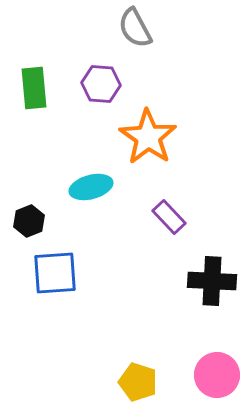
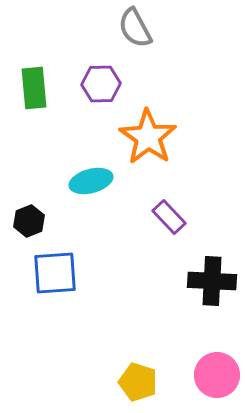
purple hexagon: rotated 6 degrees counterclockwise
cyan ellipse: moved 6 px up
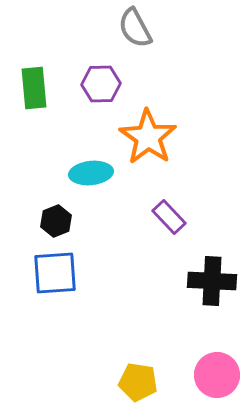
cyan ellipse: moved 8 px up; rotated 9 degrees clockwise
black hexagon: moved 27 px right
yellow pentagon: rotated 9 degrees counterclockwise
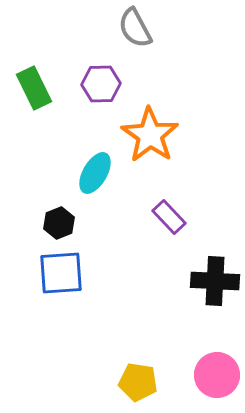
green rectangle: rotated 21 degrees counterclockwise
orange star: moved 2 px right, 2 px up
cyan ellipse: moved 4 px right; rotated 54 degrees counterclockwise
black hexagon: moved 3 px right, 2 px down
blue square: moved 6 px right
black cross: moved 3 px right
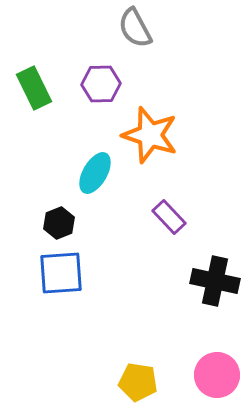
orange star: rotated 16 degrees counterclockwise
black cross: rotated 9 degrees clockwise
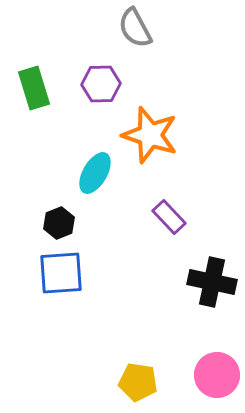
green rectangle: rotated 9 degrees clockwise
black cross: moved 3 px left, 1 px down
